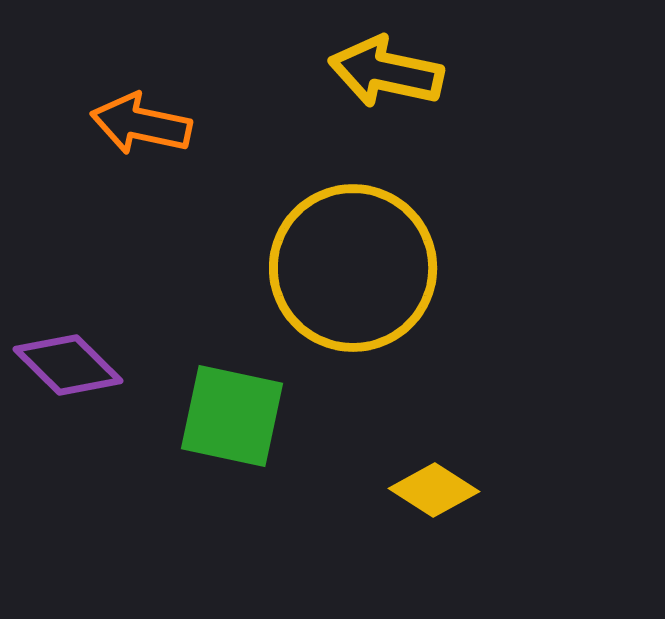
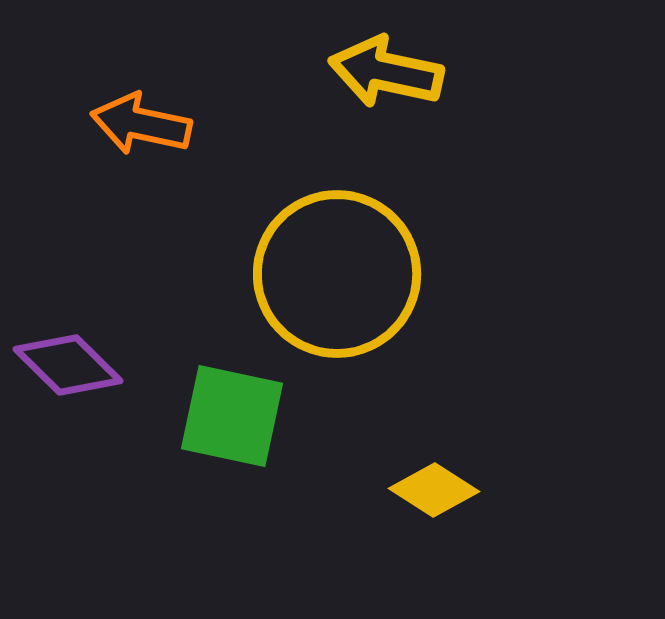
yellow circle: moved 16 px left, 6 px down
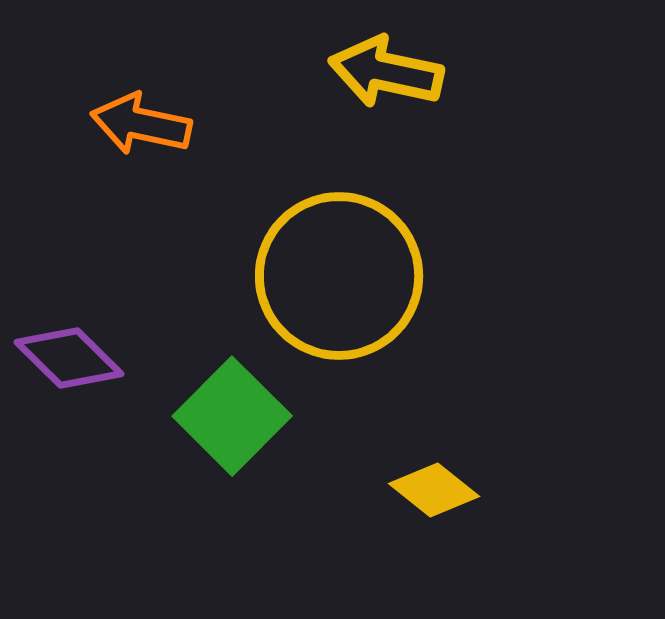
yellow circle: moved 2 px right, 2 px down
purple diamond: moved 1 px right, 7 px up
green square: rotated 33 degrees clockwise
yellow diamond: rotated 6 degrees clockwise
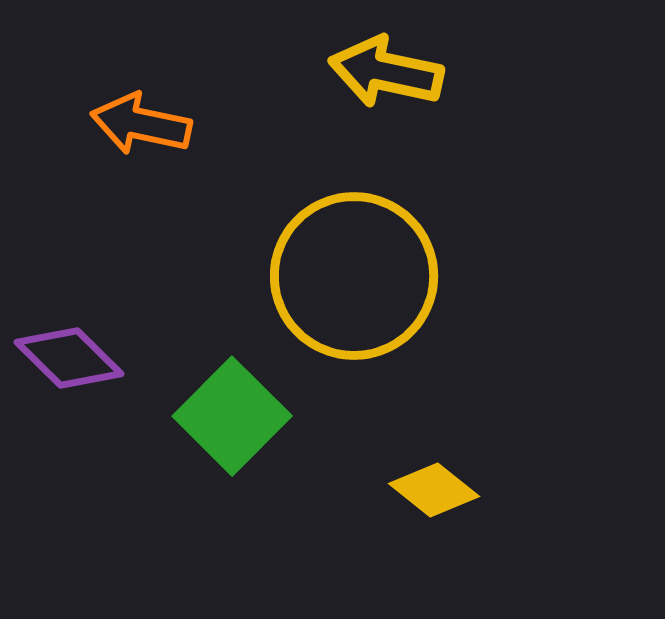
yellow circle: moved 15 px right
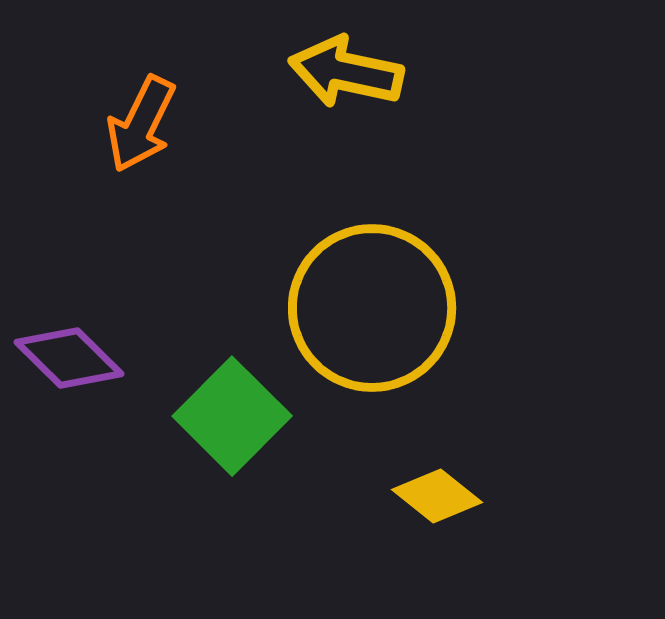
yellow arrow: moved 40 px left
orange arrow: rotated 76 degrees counterclockwise
yellow circle: moved 18 px right, 32 px down
yellow diamond: moved 3 px right, 6 px down
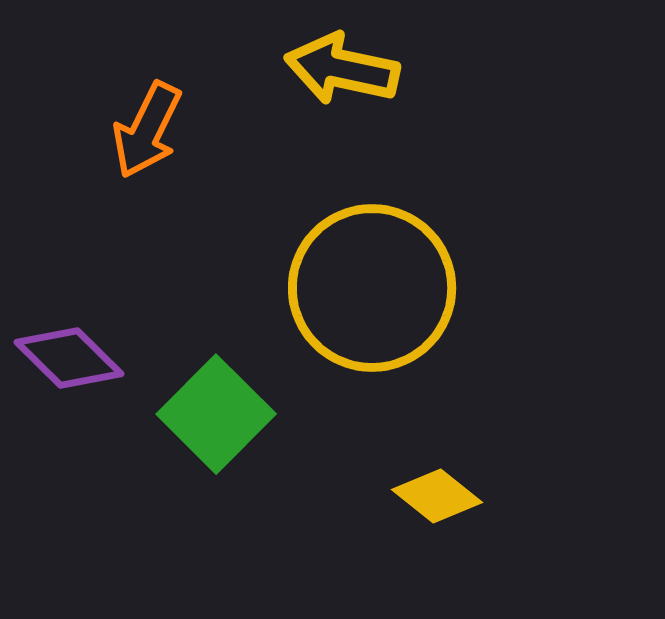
yellow arrow: moved 4 px left, 3 px up
orange arrow: moved 6 px right, 6 px down
yellow circle: moved 20 px up
green square: moved 16 px left, 2 px up
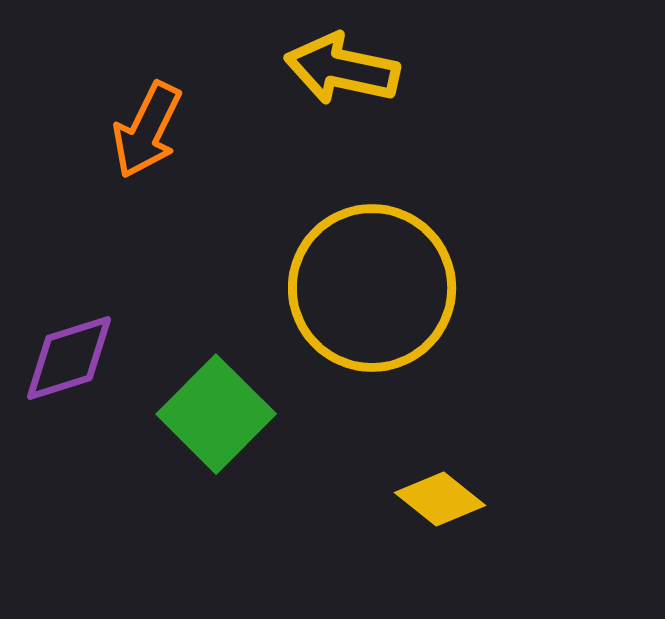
purple diamond: rotated 62 degrees counterclockwise
yellow diamond: moved 3 px right, 3 px down
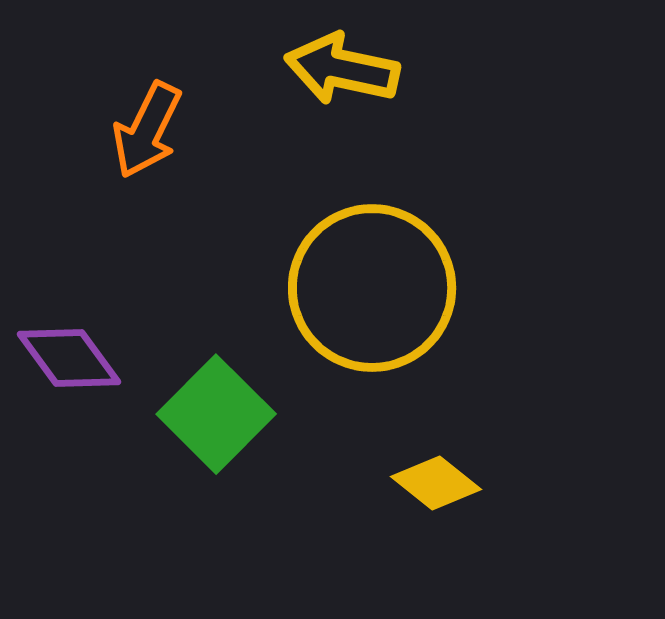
purple diamond: rotated 71 degrees clockwise
yellow diamond: moved 4 px left, 16 px up
